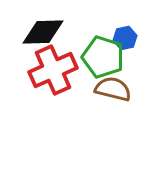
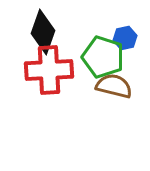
black diamond: rotated 69 degrees counterclockwise
red cross: moved 4 px left; rotated 21 degrees clockwise
brown semicircle: moved 1 px right, 3 px up
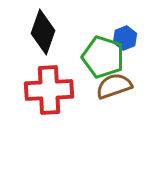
blue hexagon: rotated 10 degrees counterclockwise
red cross: moved 20 px down
brown semicircle: rotated 33 degrees counterclockwise
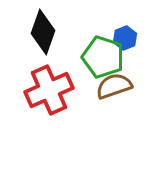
red cross: rotated 21 degrees counterclockwise
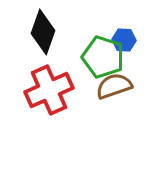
blue hexagon: moved 1 px left, 2 px down; rotated 25 degrees clockwise
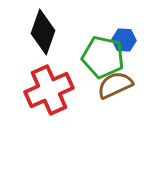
green pentagon: rotated 6 degrees counterclockwise
brown semicircle: moved 1 px right, 1 px up; rotated 6 degrees counterclockwise
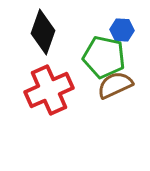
blue hexagon: moved 2 px left, 10 px up
green pentagon: moved 1 px right
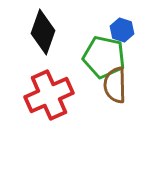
blue hexagon: rotated 15 degrees clockwise
brown semicircle: rotated 66 degrees counterclockwise
red cross: moved 5 px down
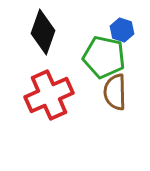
brown semicircle: moved 7 px down
